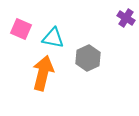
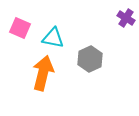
pink square: moved 1 px left, 1 px up
gray hexagon: moved 2 px right, 1 px down
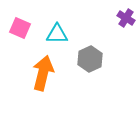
cyan triangle: moved 4 px right, 4 px up; rotated 10 degrees counterclockwise
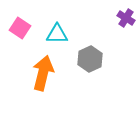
pink square: rotated 10 degrees clockwise
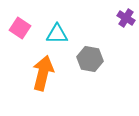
gray hexagon: rotated 25 degrees counterclockwise
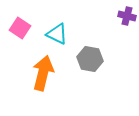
purple cross: moved 1 px right, 2 px up; rotated 18 degrees counterclockwise
cyan triangle: rotated 25 degrees clockwise
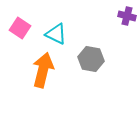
cyan triangle: moved 1 px left
gray hexagon: moved 1 px right
orange arrow: moved 3 px up
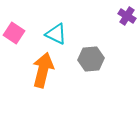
purple cross: rotated 18 degrees clockwise
pink square: moved 6 px left, 5 px down
gray hexagon: rotated 15 degrees counterclockwise
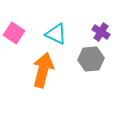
purple cross: moved 26 px left, 16 px down
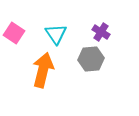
cyan triangle: rotated 30 degrees clockwise
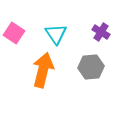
gray hexagon: moved 8 px down
